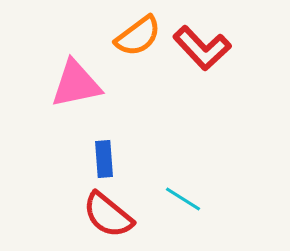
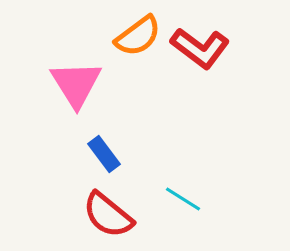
red L-shape: moved 2 px left; rotated 10 degrees counterclockwise
pink triangle: rotated 50 degrees counterclockwise
blue rectangle: moved 5 px up; rotated 33 degrees counterclockwise
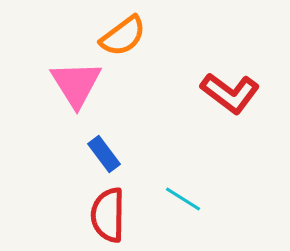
orange semicircle: moved 15 px left
red L-shape: moved 30 px right, 45 px down
red semicircle: rotated 52 degrees clockwise
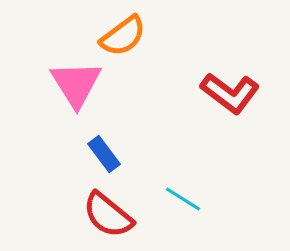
red semicircle: rotated 52 degrees counterclockwise
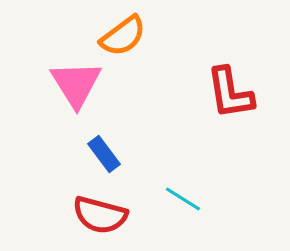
red L-shape: rotated 44 degrees clockwise
red semicircle: moved 8 px left; rotated 24 degrees counterclockwise
